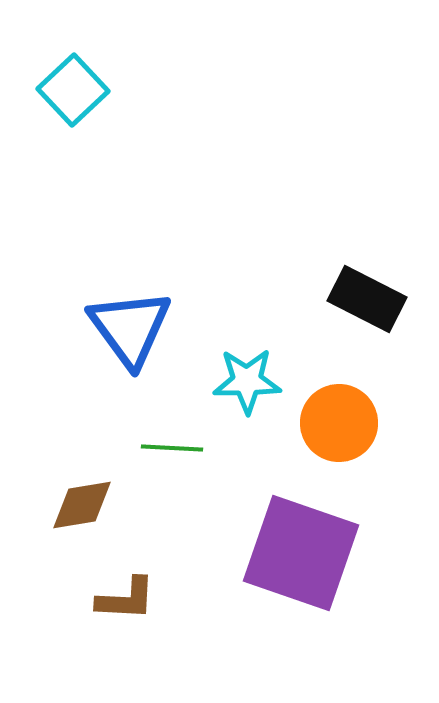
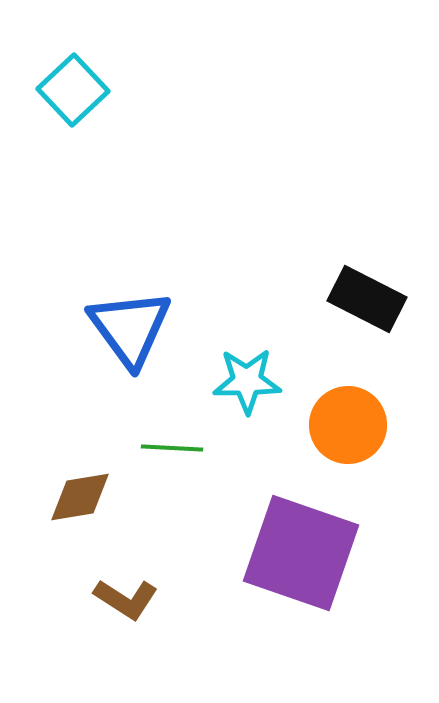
orange circle: moved 9 px right, 2 px down
brown diamond: moved 2 px left, 8 px up
brown L-shape: rotated 30 degrees clockwise
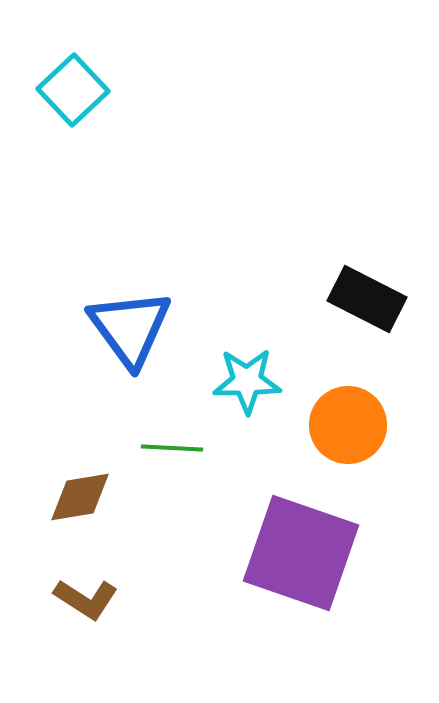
brown L-shape: moved 40 px left
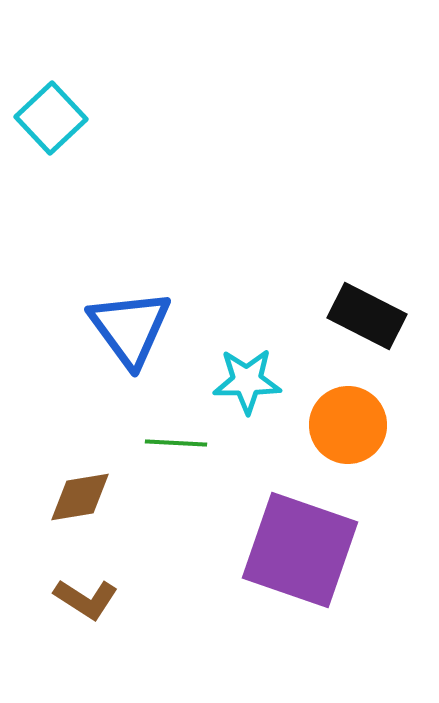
cyan square: moved 22 px left, 28 px down
black rectangle: moved 17 px down
green line: moved 4 px right, 5 px up
purple square: moved 1 px left, 3 px up
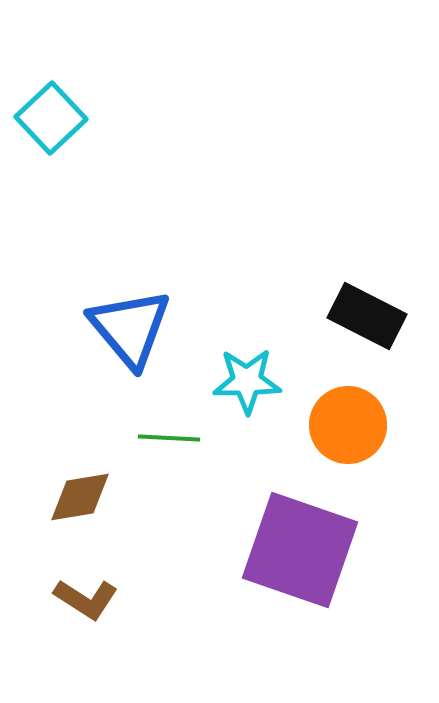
blue triangle: rotated 4 degrees counterclockwise
green line: moved 7 px left, 5 px up
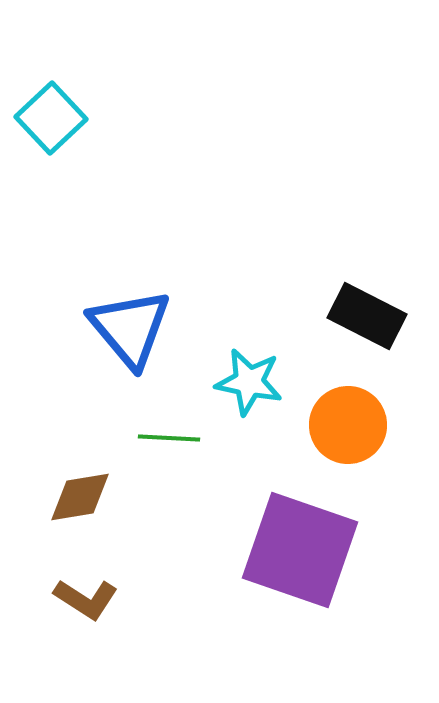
cyan star: moved 2 px right, 1 px down; rotated 12 degrees clockwise
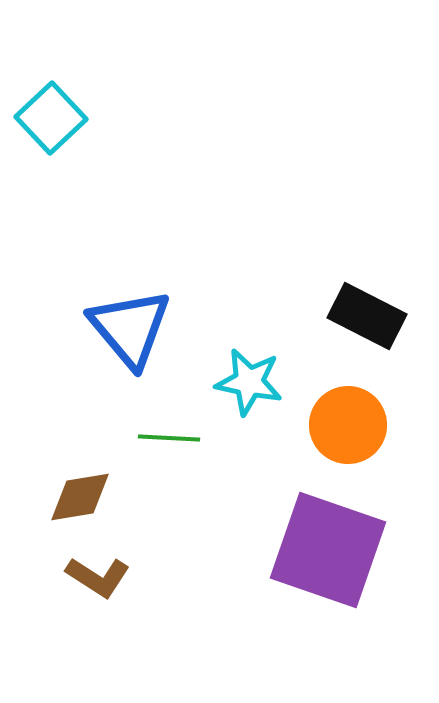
purple square: moved 28 px right
brown L-shape: moved 12 px right, 22 px up
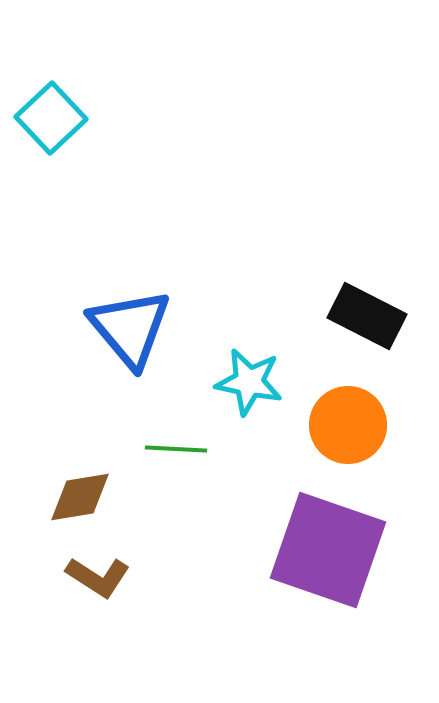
green line: moved 7 px right, 11 px down
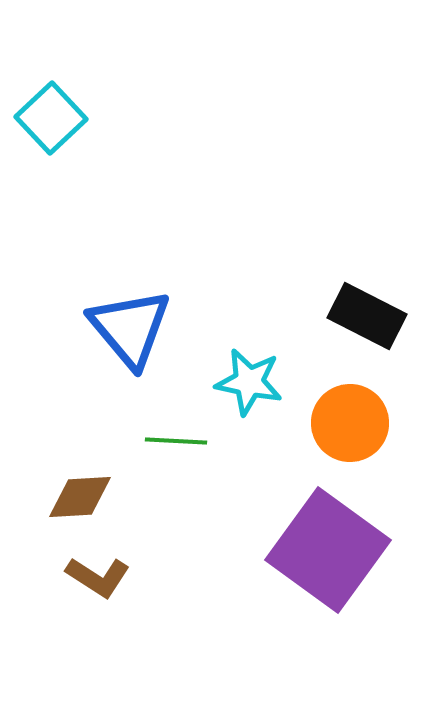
orange circle: moved 2 px right, 2 px up
green line: moved 8 px up
brown diamond: rotated 6 degrees clockwise
purple square: rotated 17 degrees clockwise
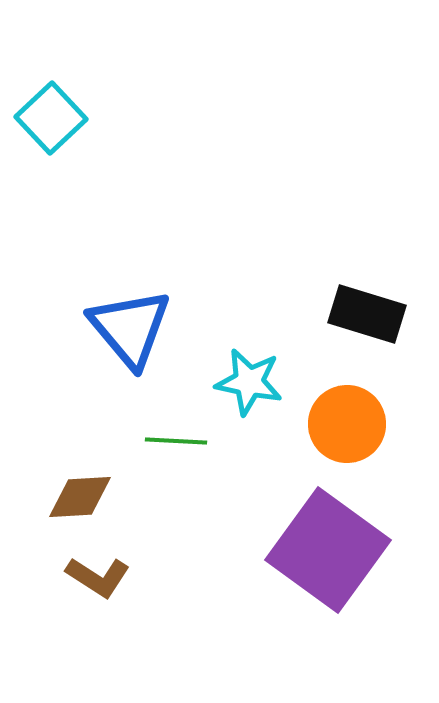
black rectangle: moved 2 px up; rotated 10 degrees counterclockwise
orange circle: moved 3 px left, 1 px down
